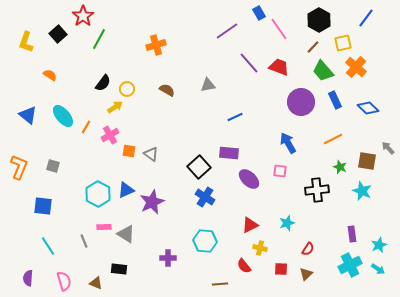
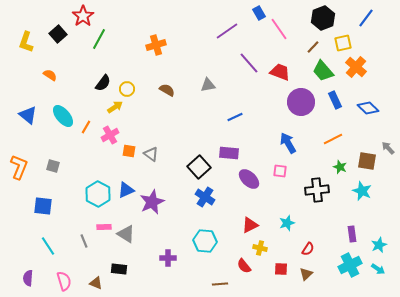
black hexagon at (319, 20): moved 4 px right, 2 px up; rotated 10 degrees clockwise
red trapezoid at (279, 67): moved 1 px right, 5 px down
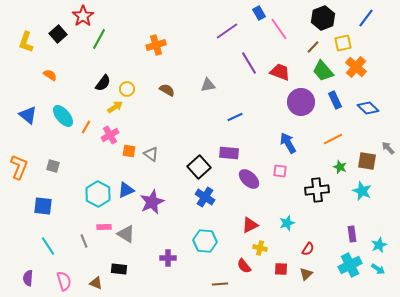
purple line at (249, 63): rotated 10 degrees clockwise
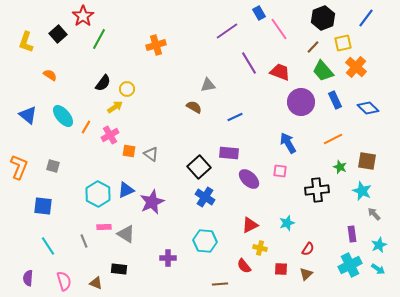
brown semicircle at (167, 90): moved 27 px right, 17 px down
gray arrow at (388, 148): moved 14 px left, 66 px down
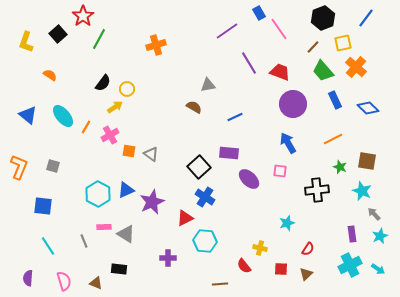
purple circle at (301, 102): moved 8 px left, 2 px down
red triangle at (250, 225): moved 65 px left, 7 px up
cyan star at (379, 245): moved 1 px right, 9 px up
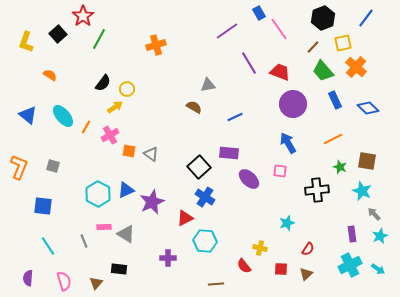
brown triangle at (96, 283): rotated 48 degrees clockwise
brown line at (220, 284): moved 4 px left
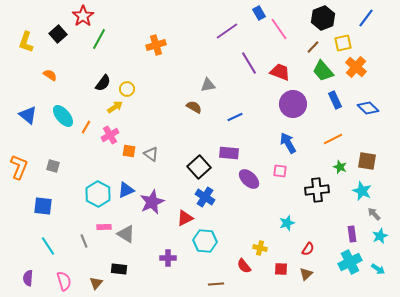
cyan cross at (350, 265): moved 3 px up
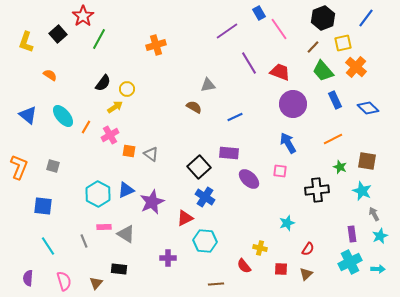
gray arrow at (374, 214): rotated 16 degrees clockwise
cyan arrow at (378, 269): rotated 32 degrees counterclockwise
